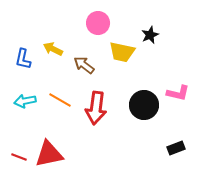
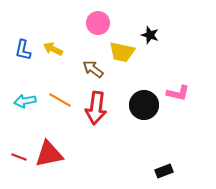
black star: rotated 30 degrees counterclockwise
blue L-shape: moved 9 px up
brown arrow: moved 9 px right, 4 px down
black rectangle: moved 12 px left, 23 px down
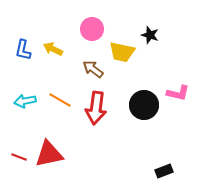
pink circle: moved 6 px left, 6 px down
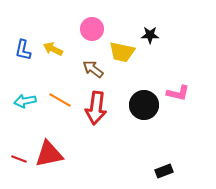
black star: rotated 18 degrees counterclockwise
red line: moved 2 px down
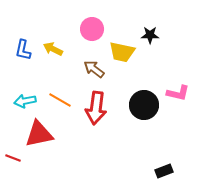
brown arrow: moved 1 px right
red triangle: moved 10 px left, 20 px up
red line: moved 6 px left, 1 px up
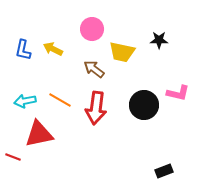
black star: moved 9 px right, 5 px down
red line: moved 1 px up
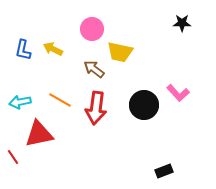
black star: moved 23 px right, 17 px up
yellow trapezoid: moved 2 px left
pink L-shape: rotated 35 degrees clockwise
cyan arrow: moved 5 px left, 1 px down
red line: rotated 35 degrees clockwise
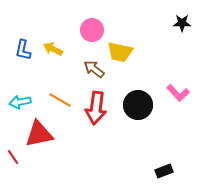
pink circle: moved 1 px down
black circle: moved 6 px left
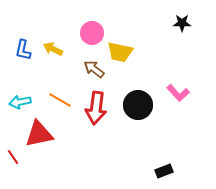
pink circle: moved 3 px down
